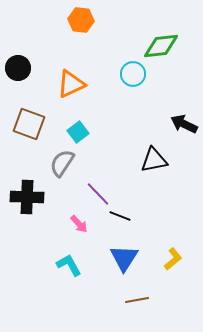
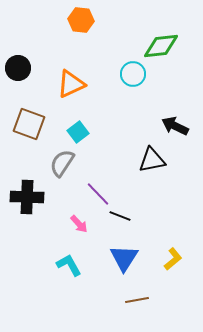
black arrow: moved 9 px left, 2 px down
black triangle: moved 2 px left
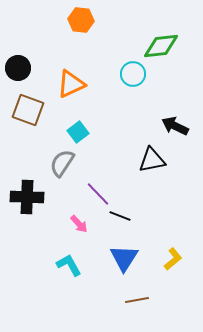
brown square: moved 1 px left, 14 px up
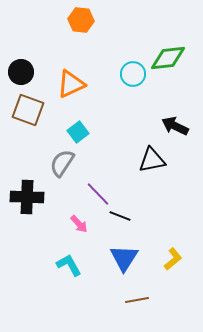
green diamond: moved 7 px right, 12 px down
black circle: moved 3 px right, 4 px down
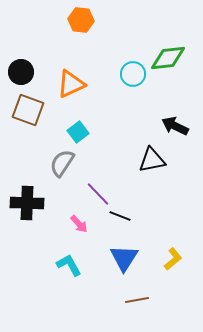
black cross: moved 6 px down
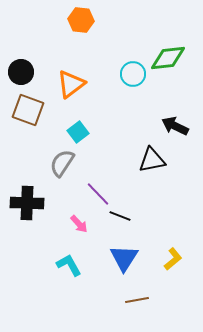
orange triangle: rotated 12 degrees counterclockwise
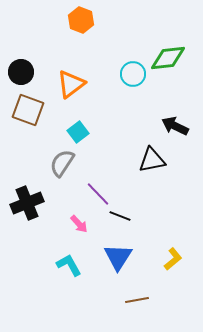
orange hexagon: rotated 15 degrees clockwise
black cross: rotated 24 degrees counterclockwise
blue triangle: moved 6 px left, 1 px up
